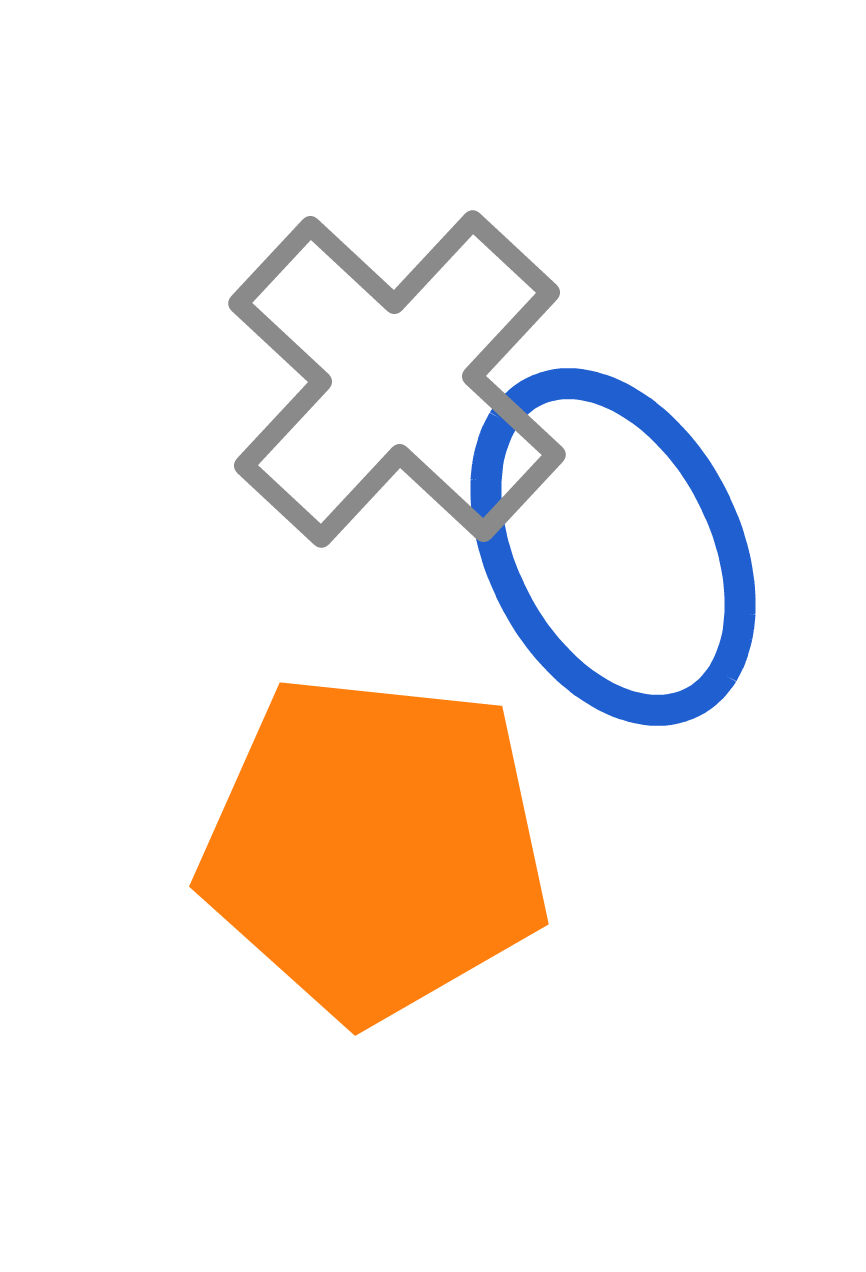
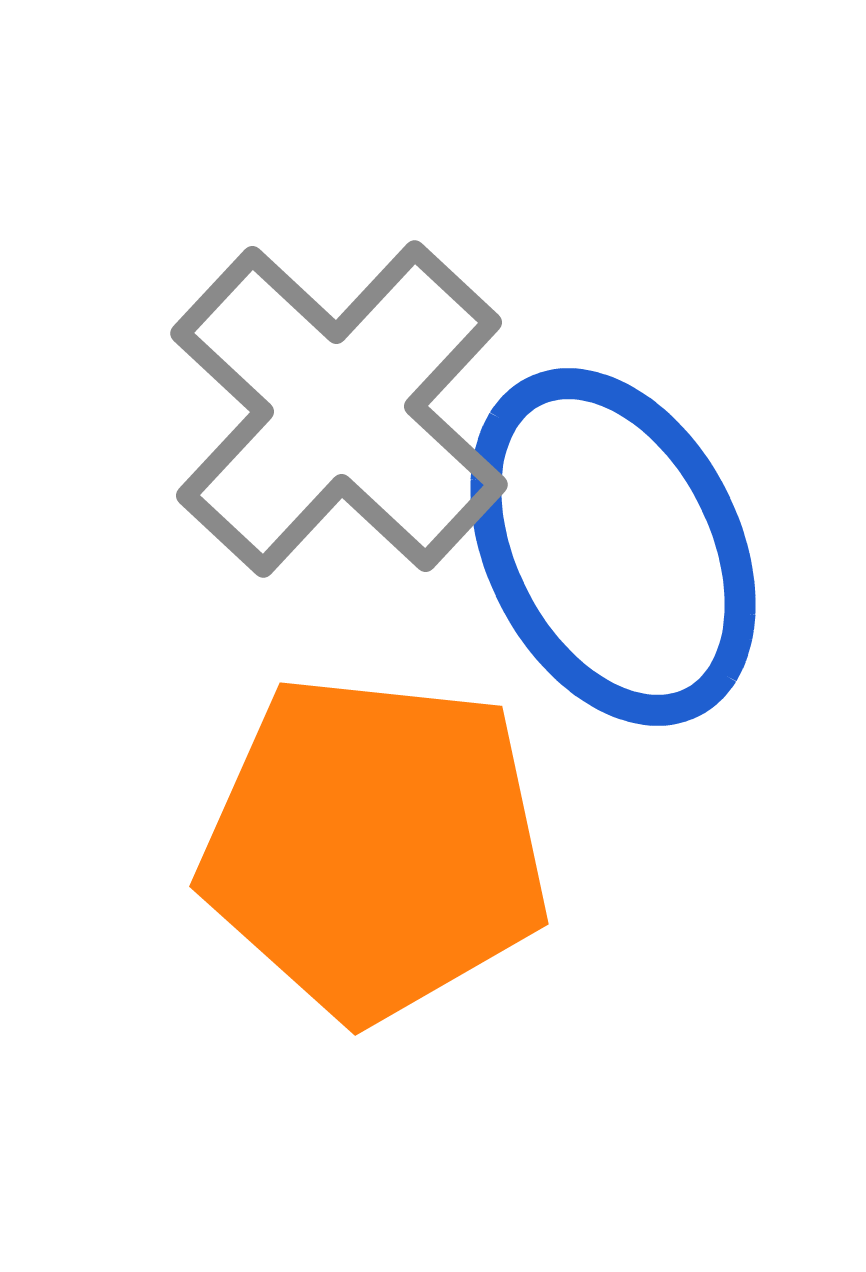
gray cross: moved 58 px left, 30 px down
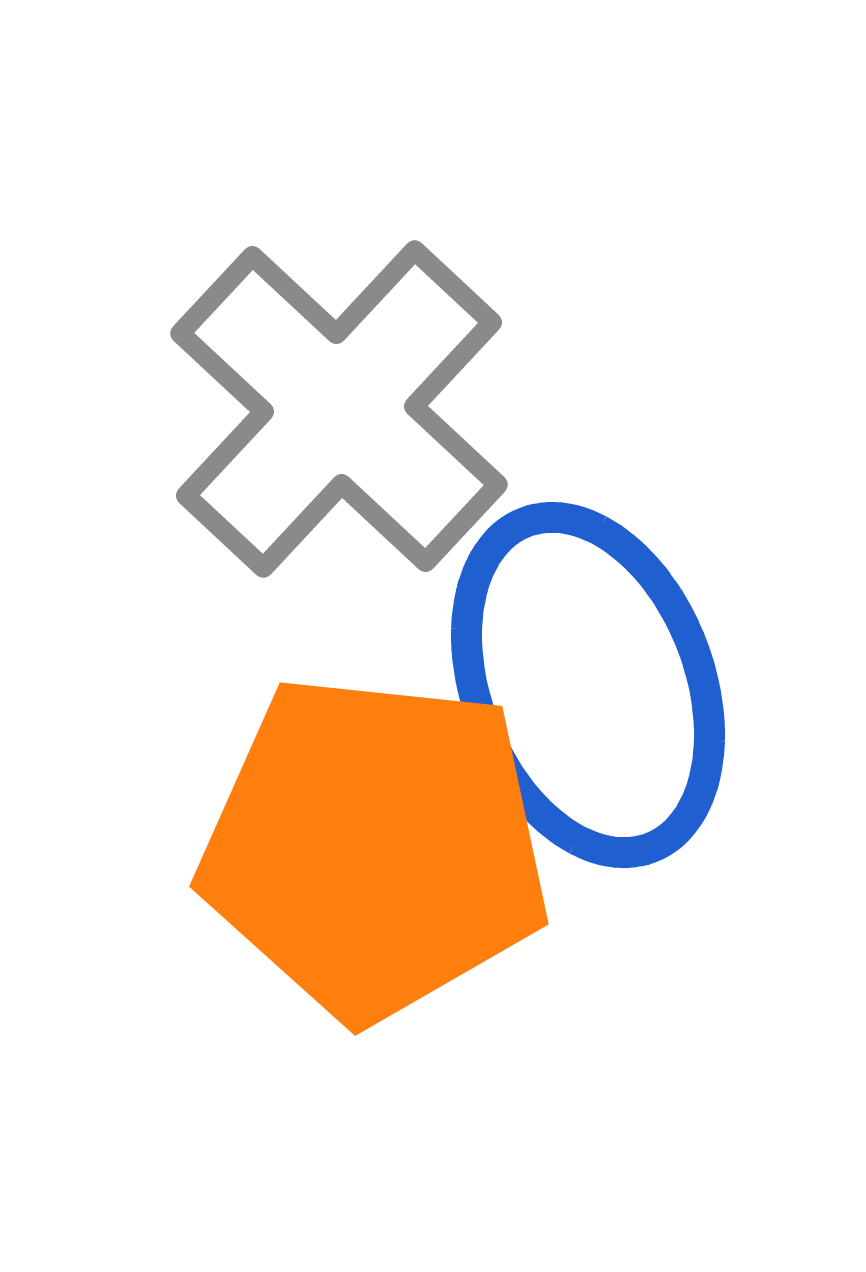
blue ellipse: moved 25 px left, 138 px down; rotated 6 degrees clockwise
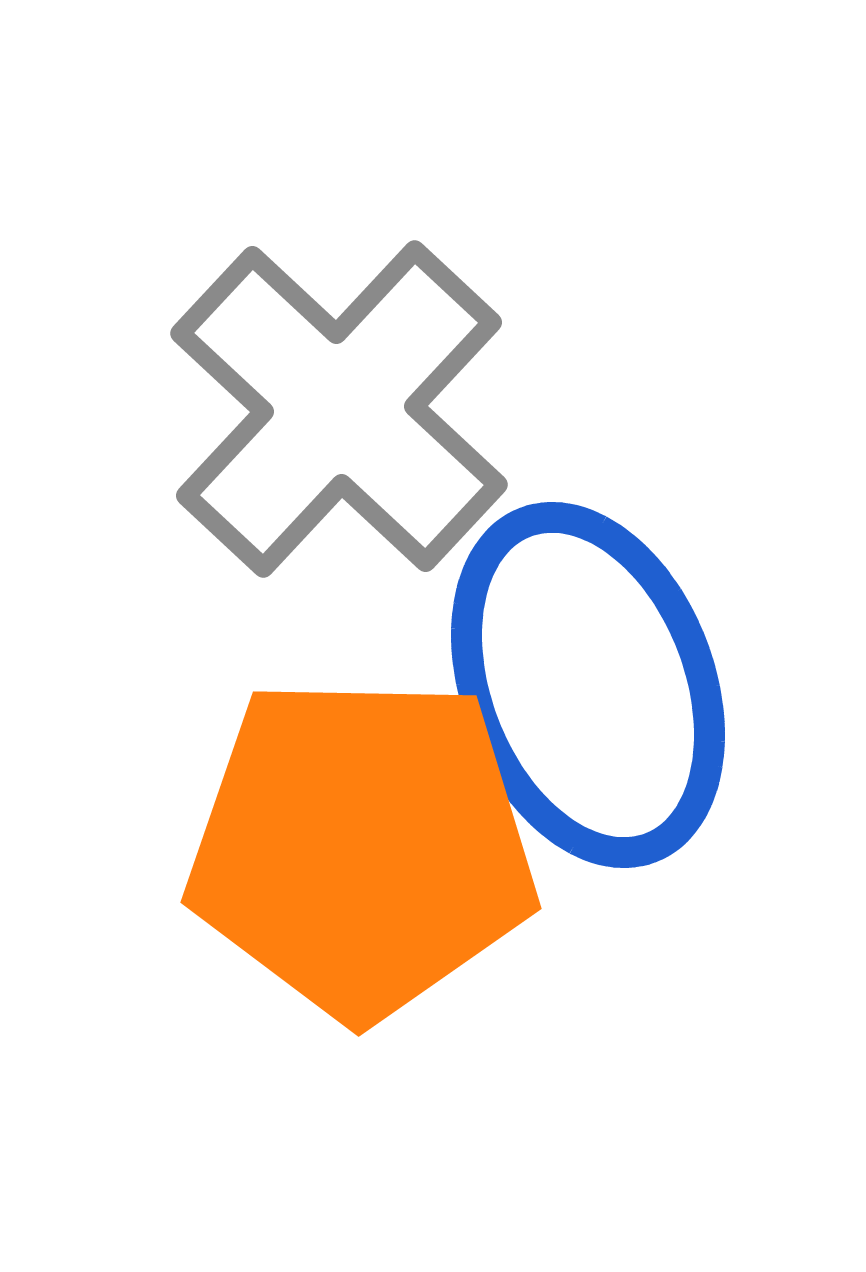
orange pentagon: moved 13 px left; rotated 5 degrees counterclockwise
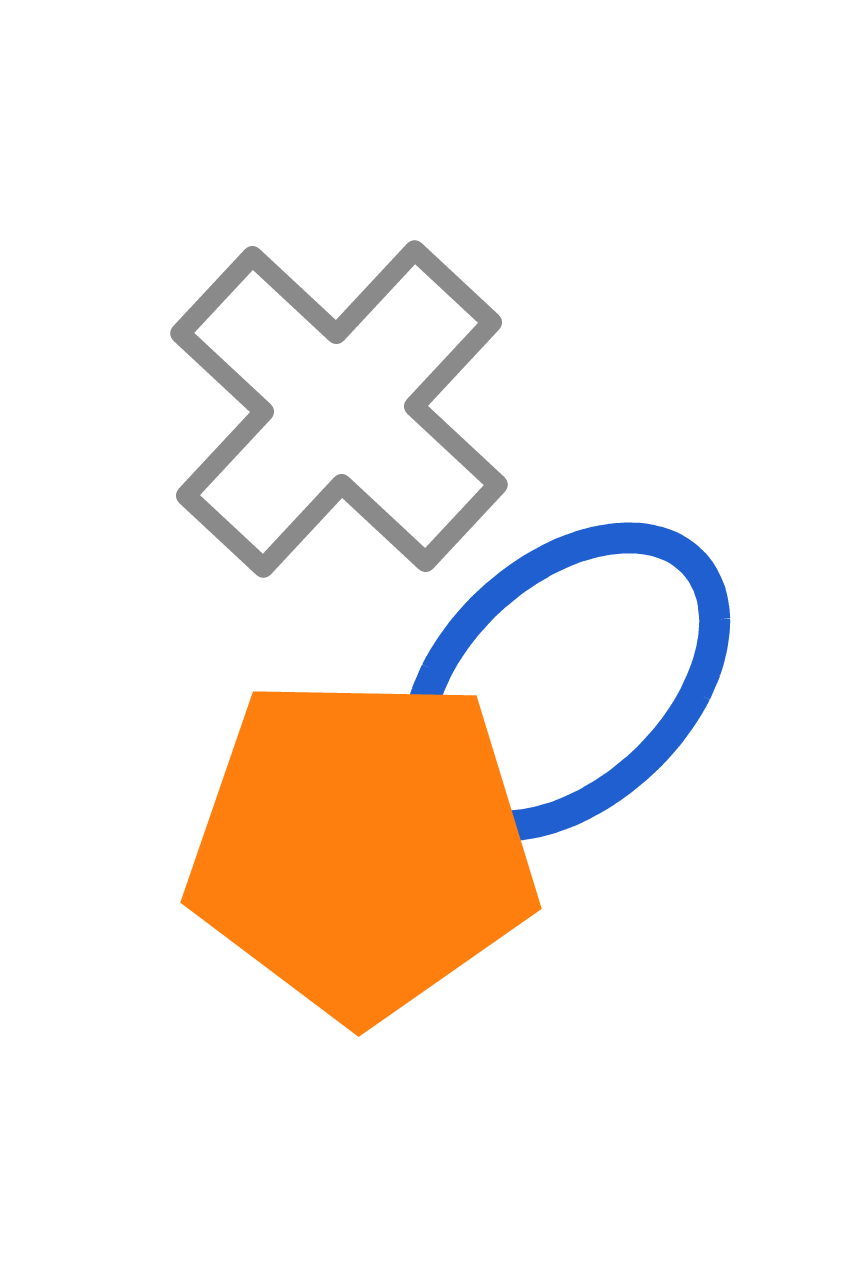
blue ellipse: moved 22 px left, 3 px up; rotated 68 degrees clockwise
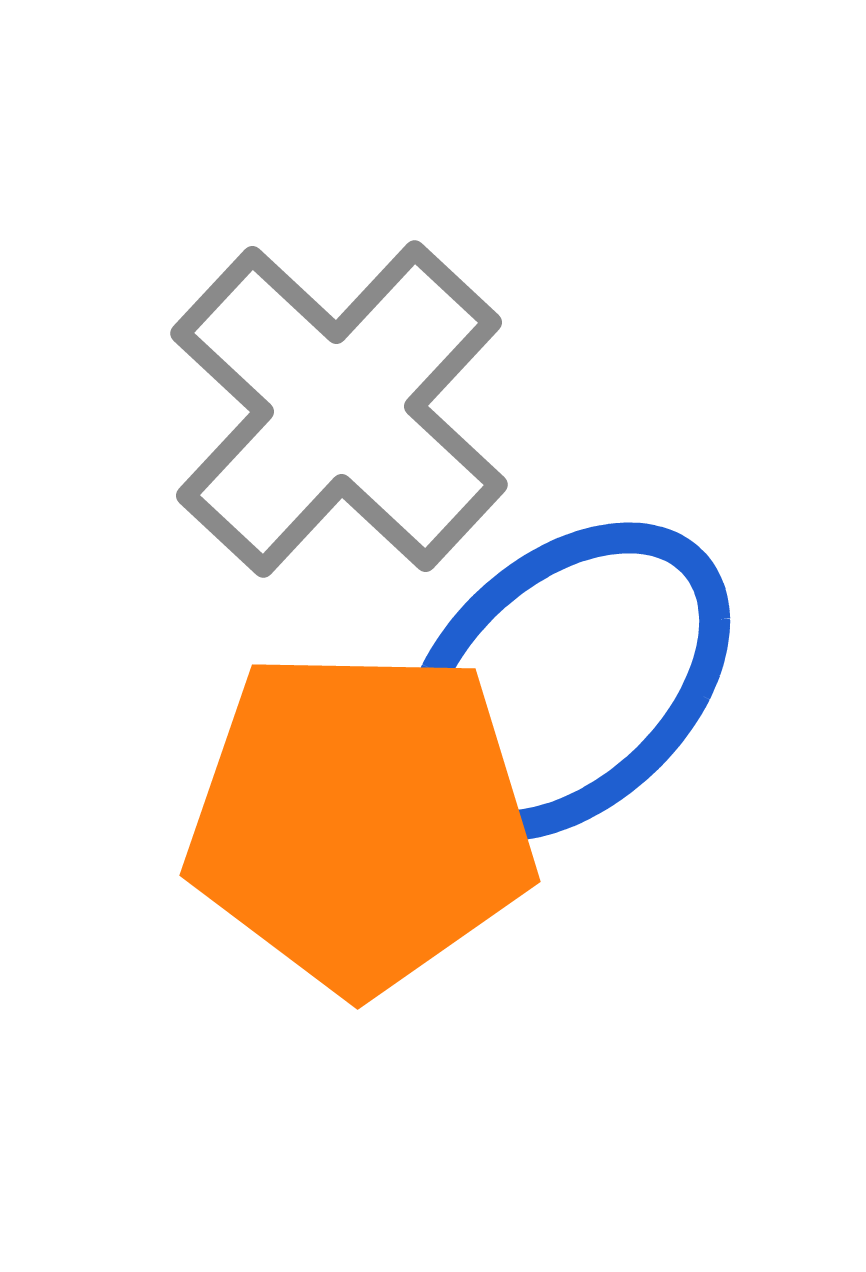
orange pentagon: moved 1 px left, 27 px up
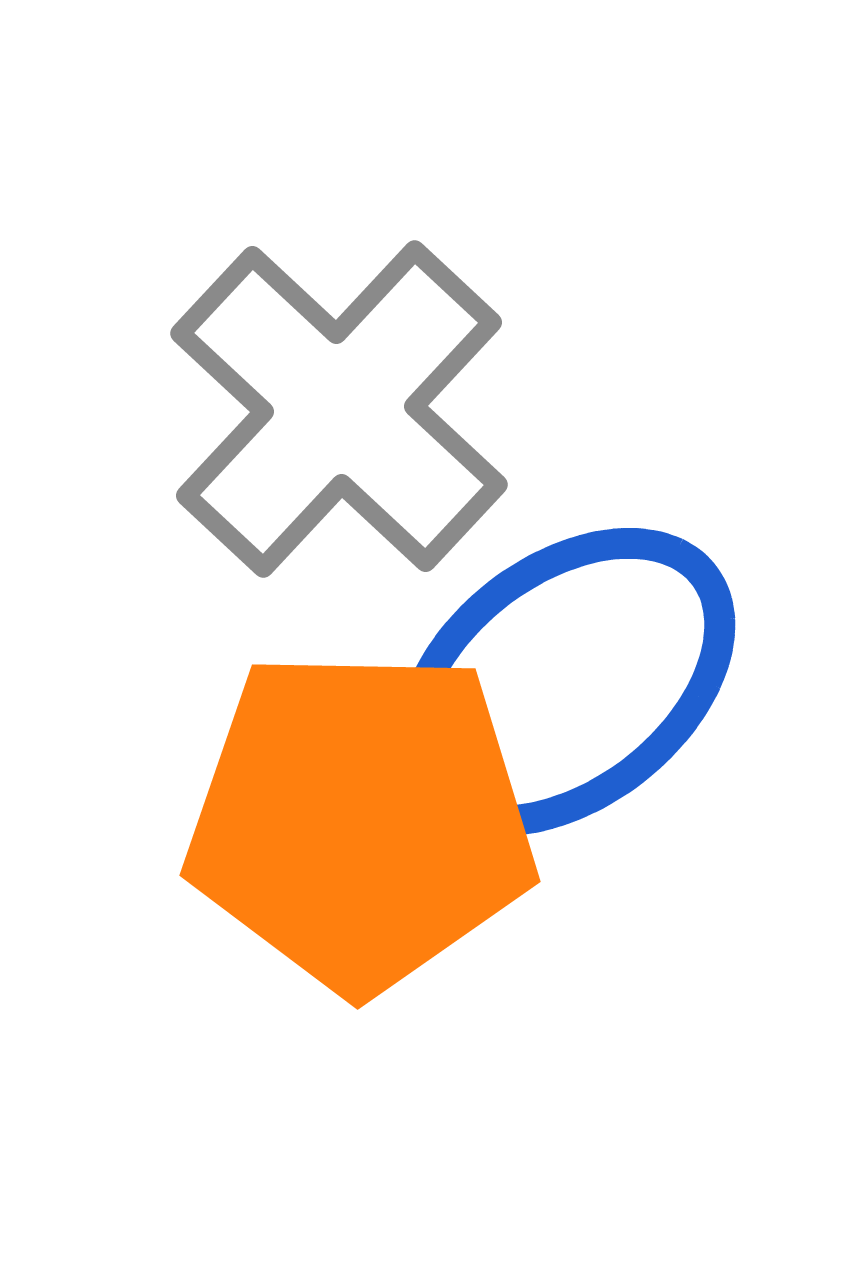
blue ellipse: rotated 5 degrees clockwise
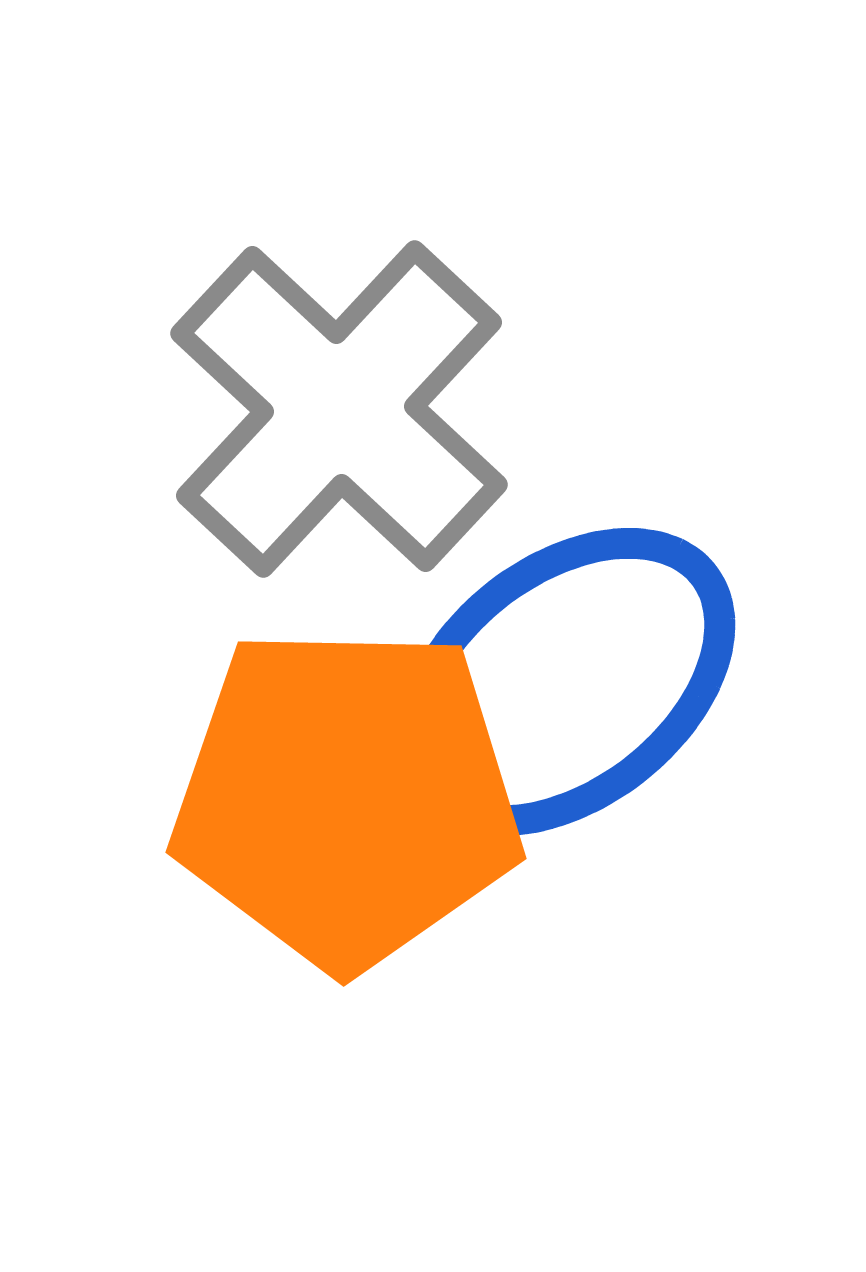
orange pentagon: moved 14 px left, 23 px up
